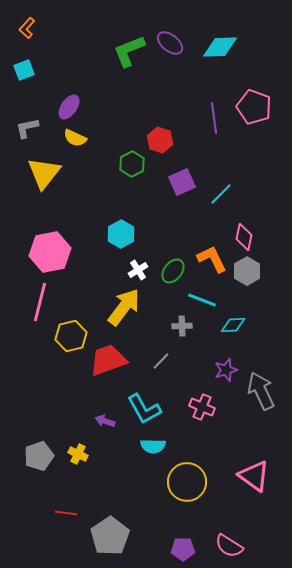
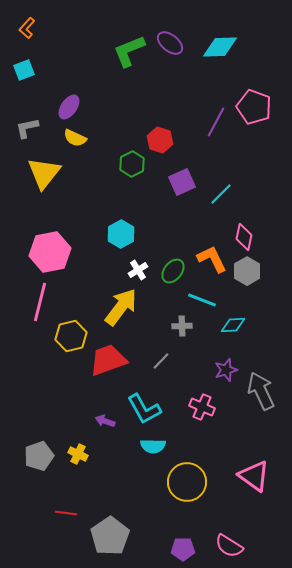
purple line at (214, 118): moved 2 px right, 4 px down; rotated 36 degrees clockwise
yellow arrow at (124, 307): moved 3 px left
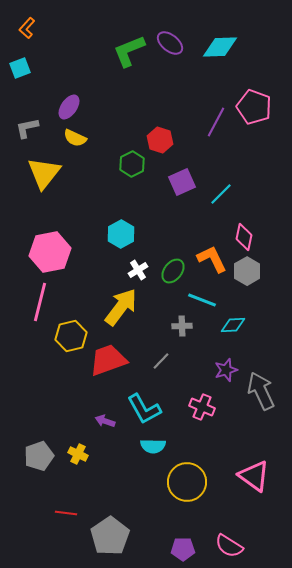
cyan square at (24, 70): moved 4 px left, 2 px up
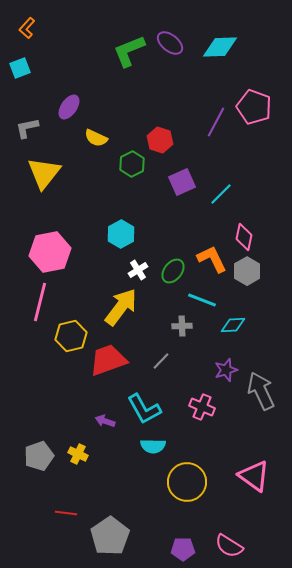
yellow semicircle at (75, 138): moved 21 px right
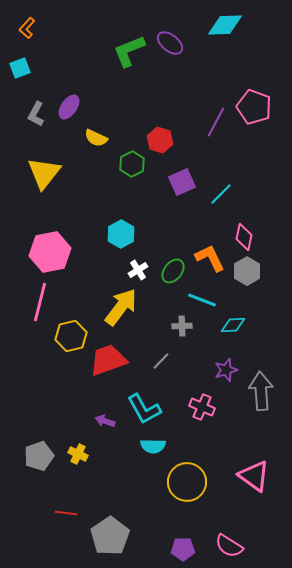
cyan diamond at (220, 47): moved 5 px right, 22 px up
gray L-shape at (27, 128): moved 9 px right, 14 px up; rotated 50 degrees counterclockwise
orange L-shape at (212, 259): moved 2 px left, 1 px up
gray arrow at (261, 391): rotated 21 degrees clockwise
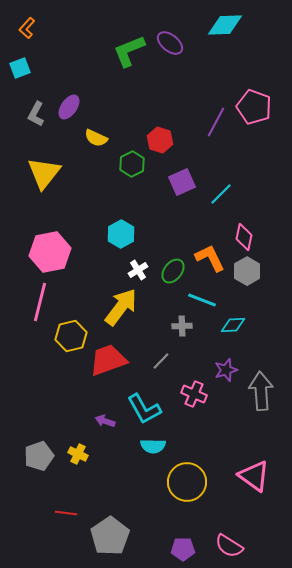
pink cross at (202, 407): moved 8 px left, 13 px up
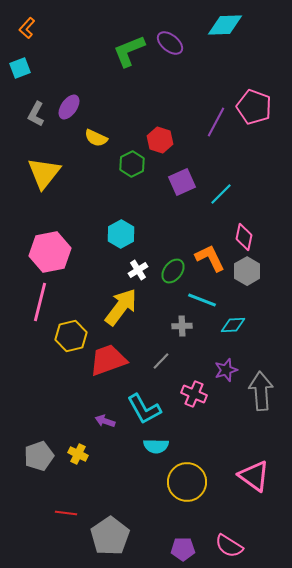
cyan semicircle at (153, 446): moved 3 px right
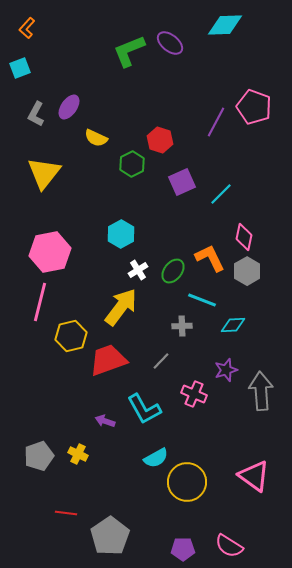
cyan semicircle at (156, 446): moved 12 px down; rotated 30 degrees counterclockwise
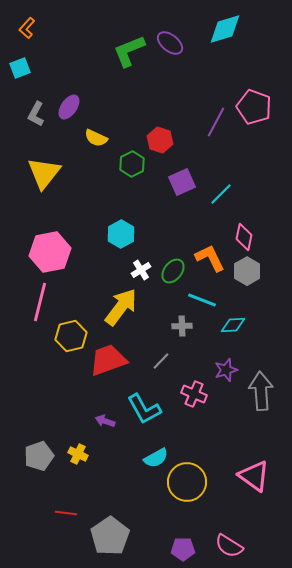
cyan diamond at (225, 25): moved 4 px down; rotated 15 degrees counterclockwise
white cross at (138, 270): moved 3 px right
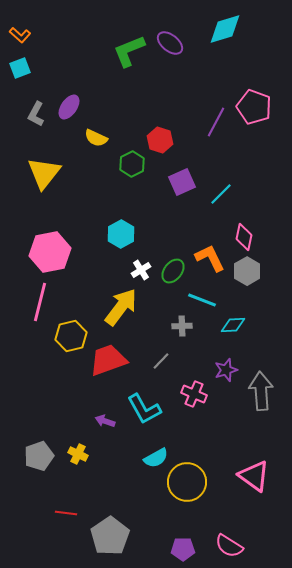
orange L-shape at (27, 28): moved 7 px left, 7 px down; rotated 90 degrees counterclockwise
